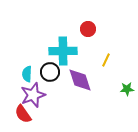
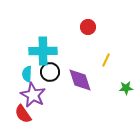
red circle: moved 2 px up
cyan cross: moved 20 px left
green star: moved 1 px left, 1 px up
purple star: rotated 25 degrees counterclockwise
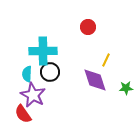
purple diamond: moved 15 px right
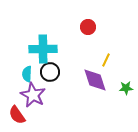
cyan cross: moved 2 px up
red semicircle: moved 6 px left, 1 px down
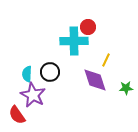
cyan cross: moved 31 px right, 8 px up
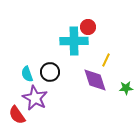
cyan semicircle: rotated 21 degrees counterclockwise
purple star: moved 2 px right, 3 px down
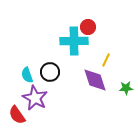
cyan semicircle: moved 1 px down
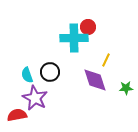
cyan cross: moved 3 px up
red semicircle: rotated 114 degrees clockwise
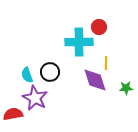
red circle: moved 11 px right
cyan cross: moved 5 px right, 4 px down
yellow line: moved 3 px down; rotated 24 degrees counterclockwise
red semicircle: moved 4 px left, 1 px up
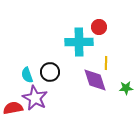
red semicircle: moved 6 px up
